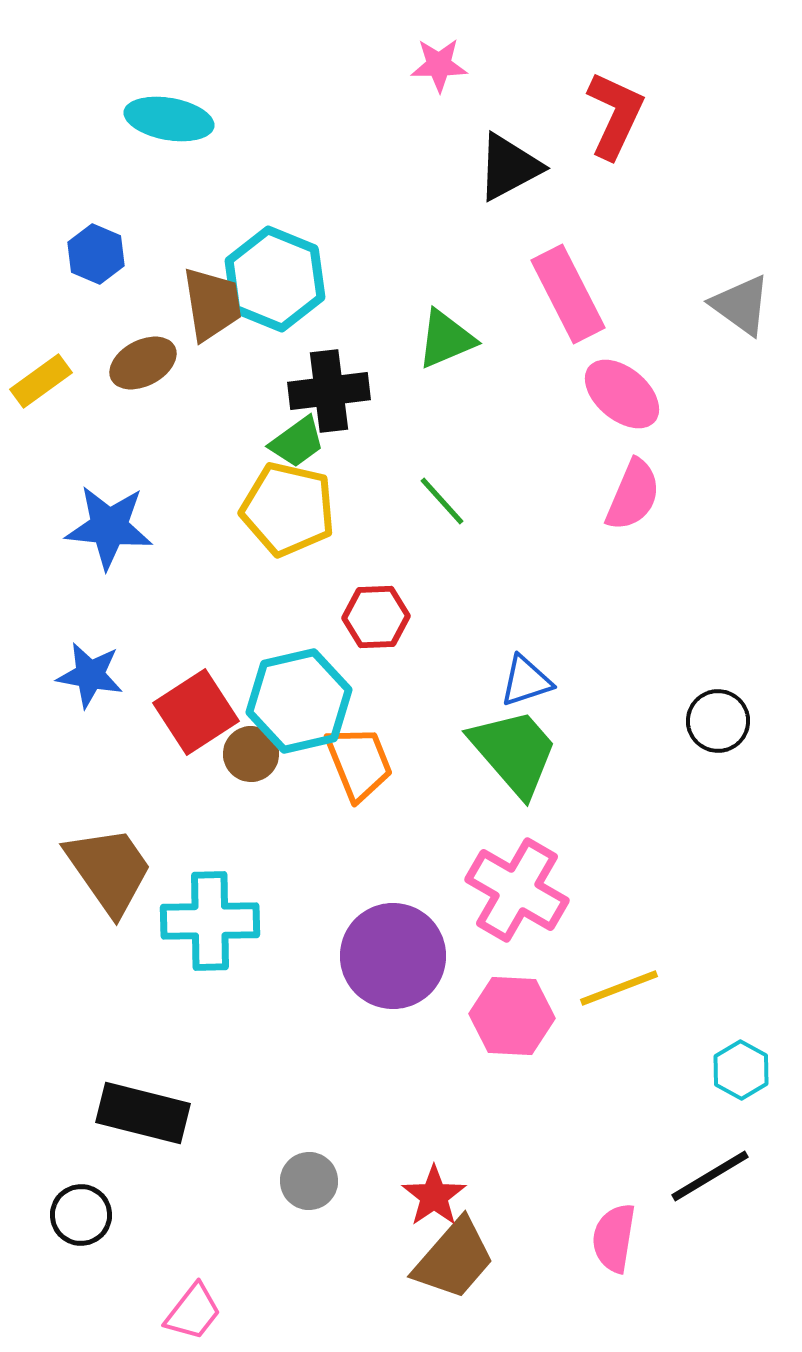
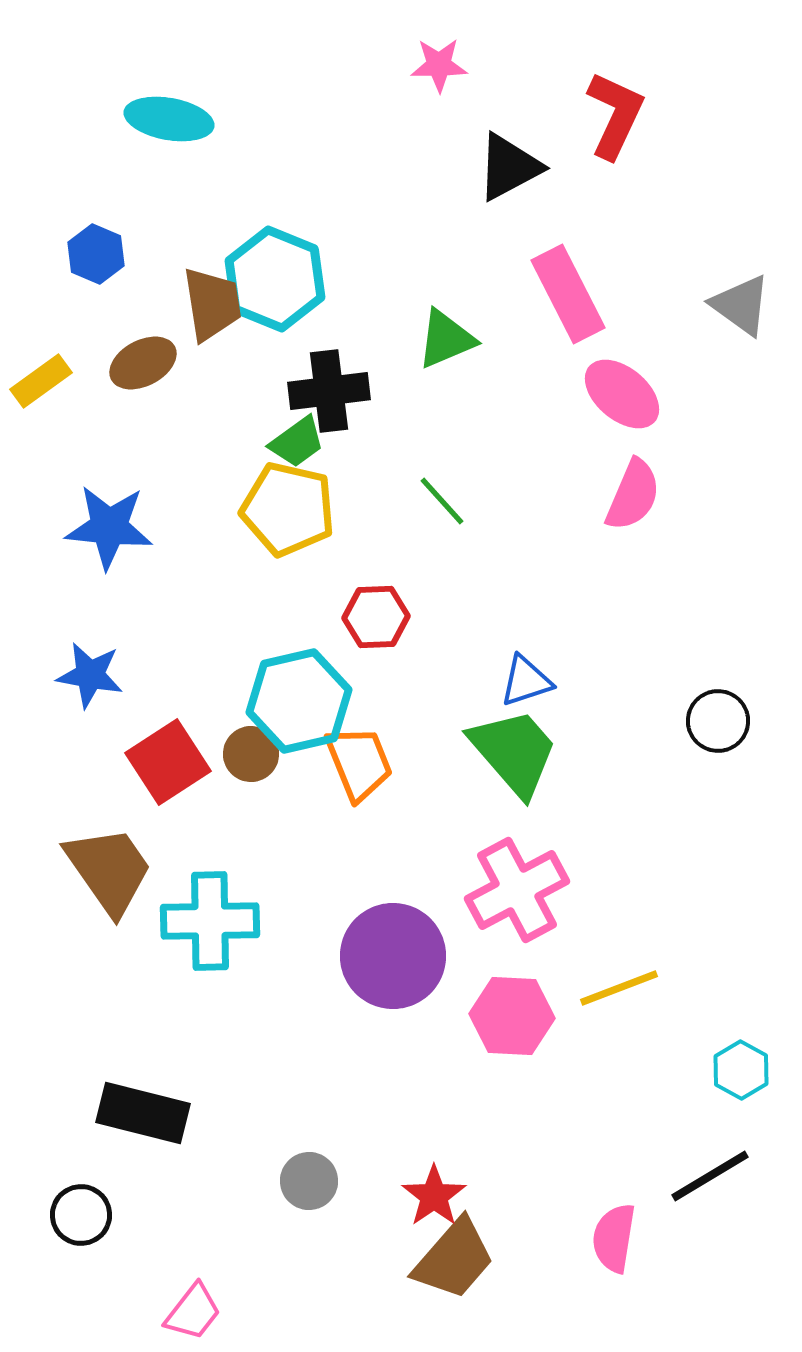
red square at (196, 712): moved 28 px left, 50 px down
pink cross at (517, 890): rotated 32 degrees clockwise
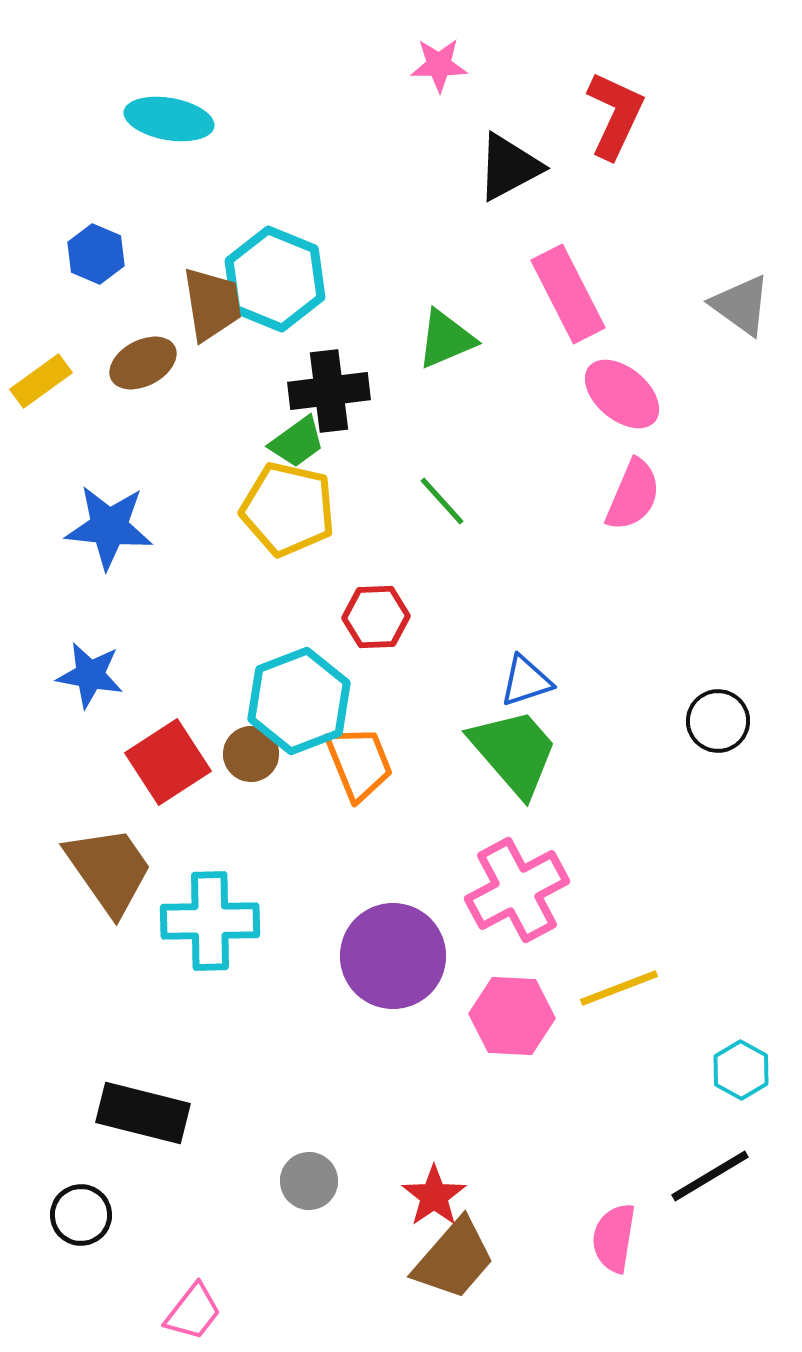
cyan hexagon at (299, 701): rotated 8 degrees counterclockwise
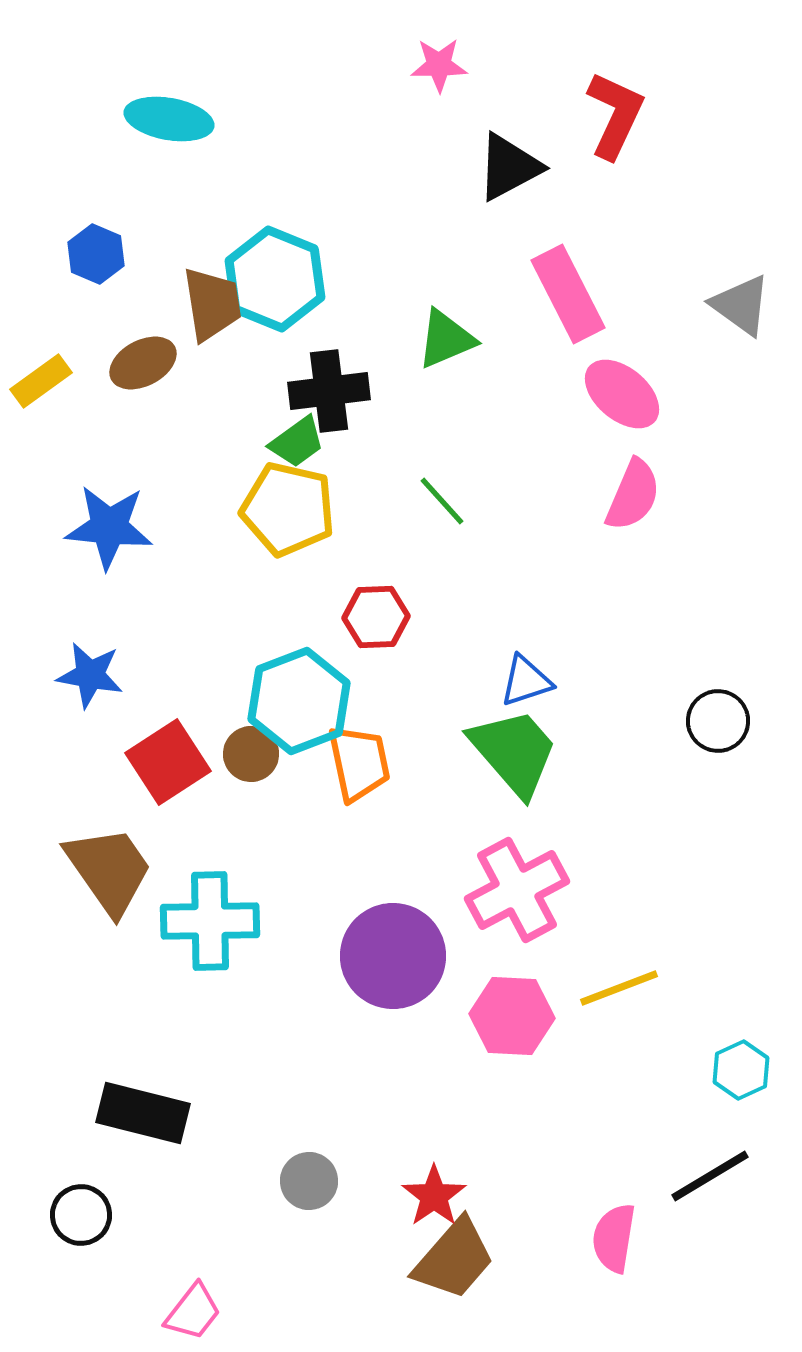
orange trapezoid at (359, 763): rotated 10 degrees clockwise
cyan hexagon at (741, 1070): rotated 6 degrees clockwise
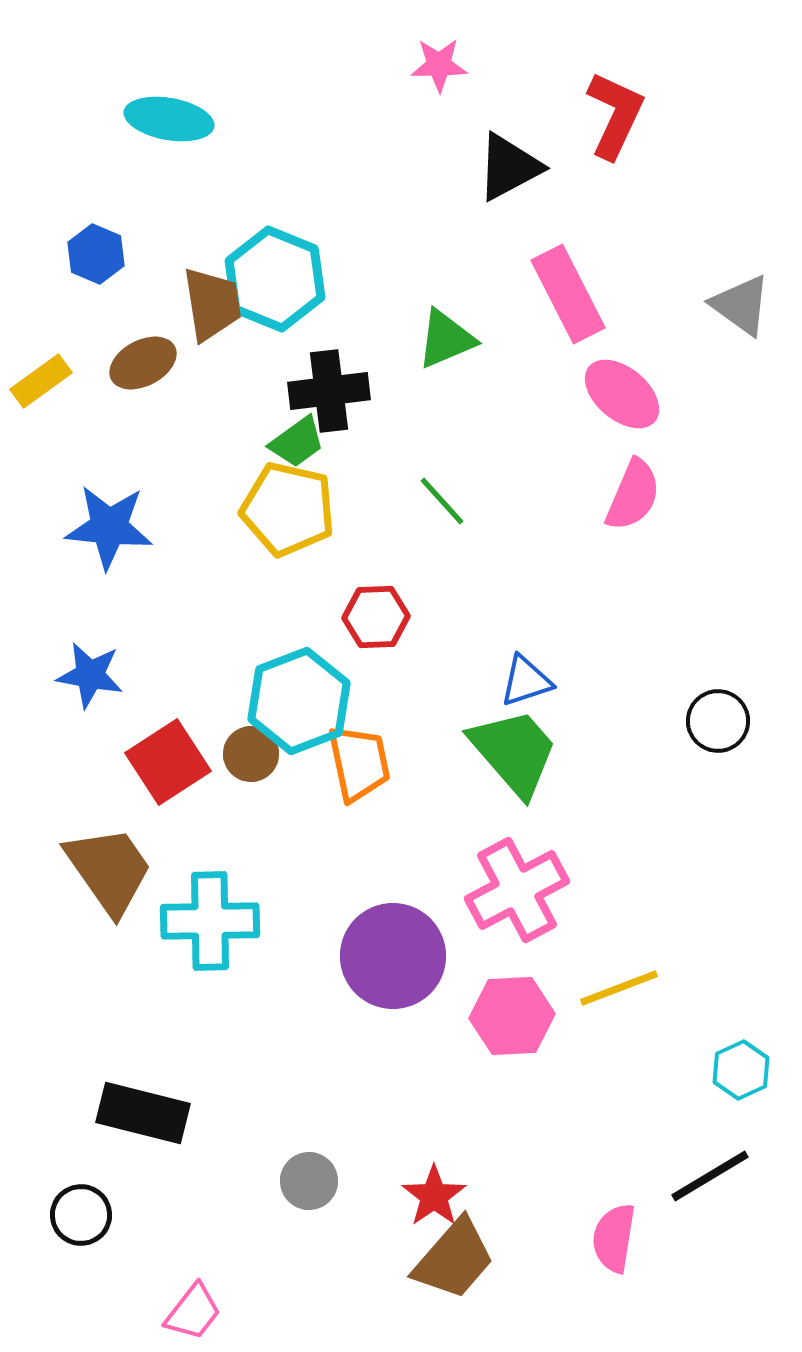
pink hexagon at (512, 1016): rotated 6 degrees counterclockwise
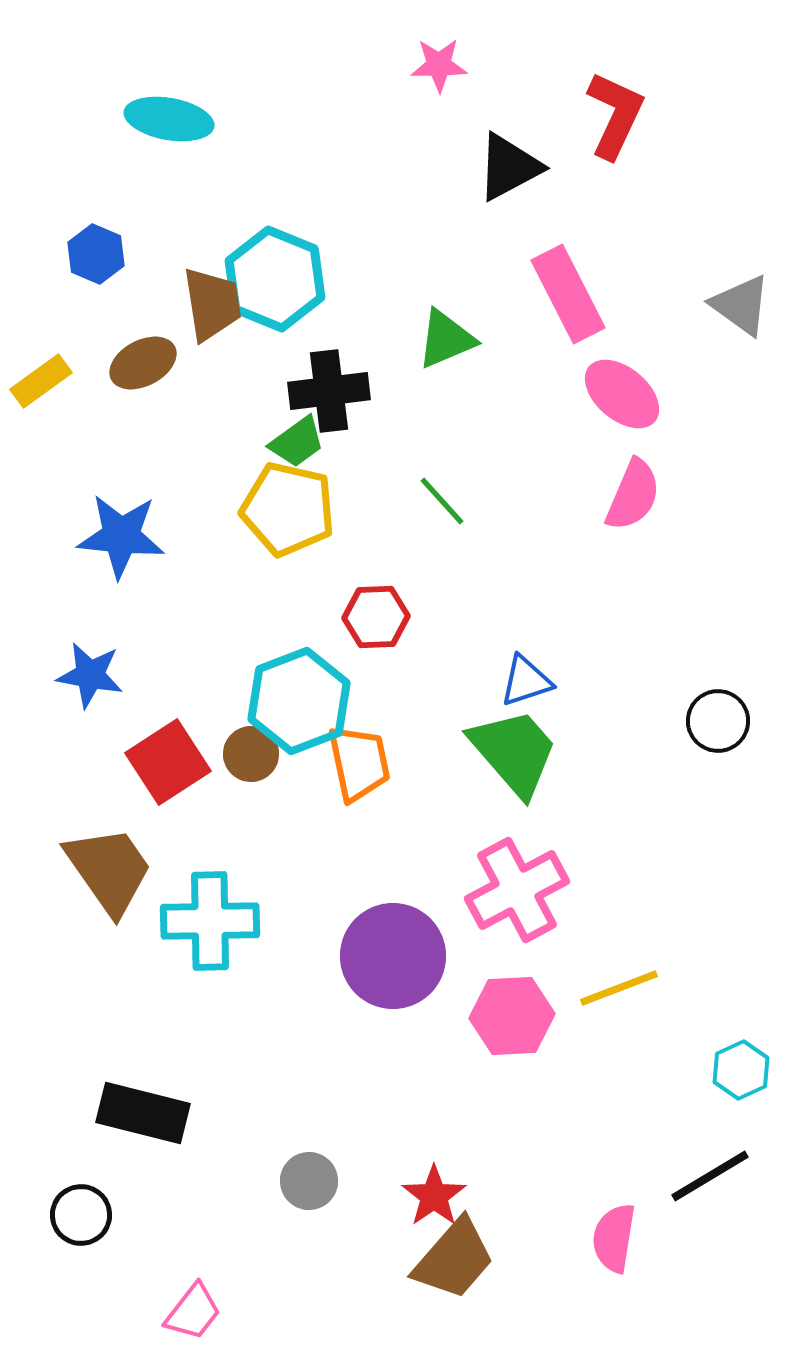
blue star at (109, 527): moved 12 px right, 9 px down
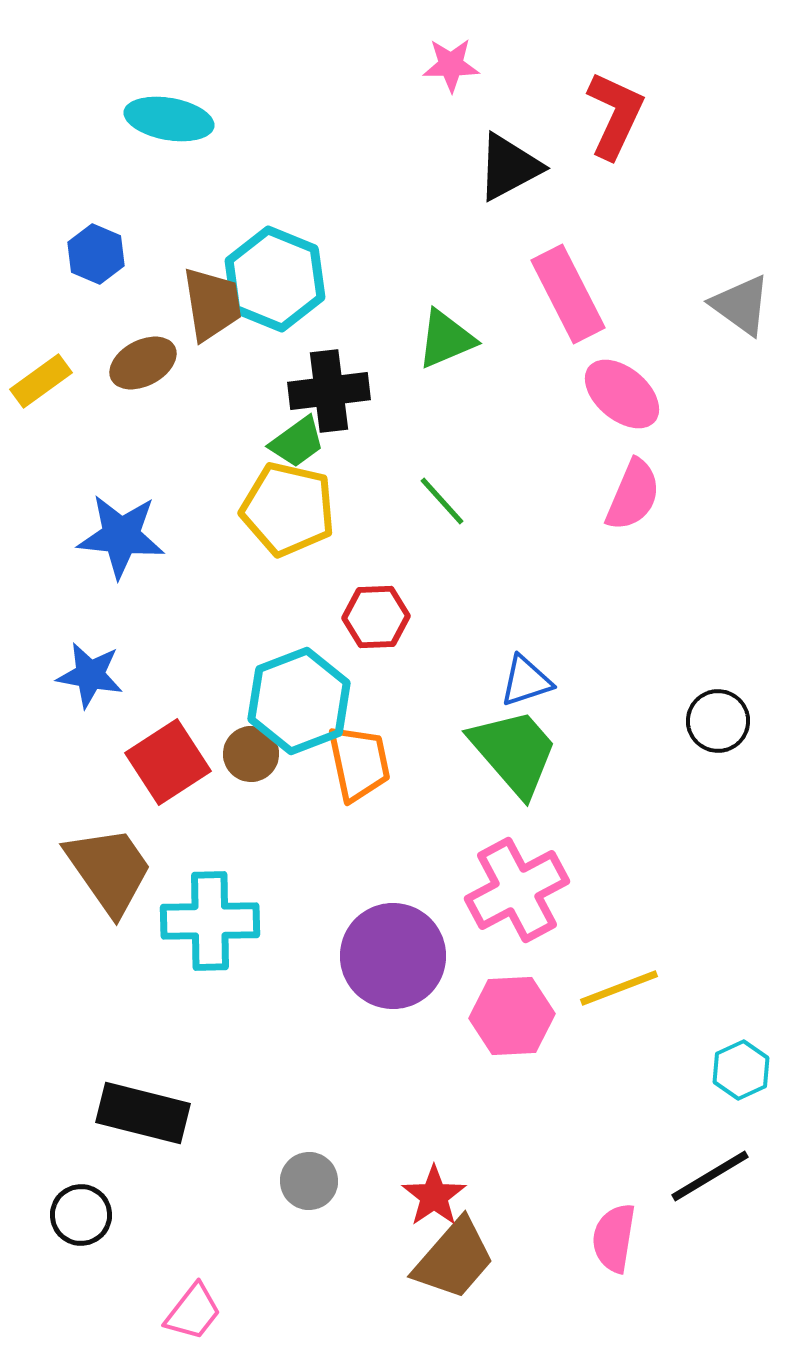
pink star at (439, 65): moved 12 px right
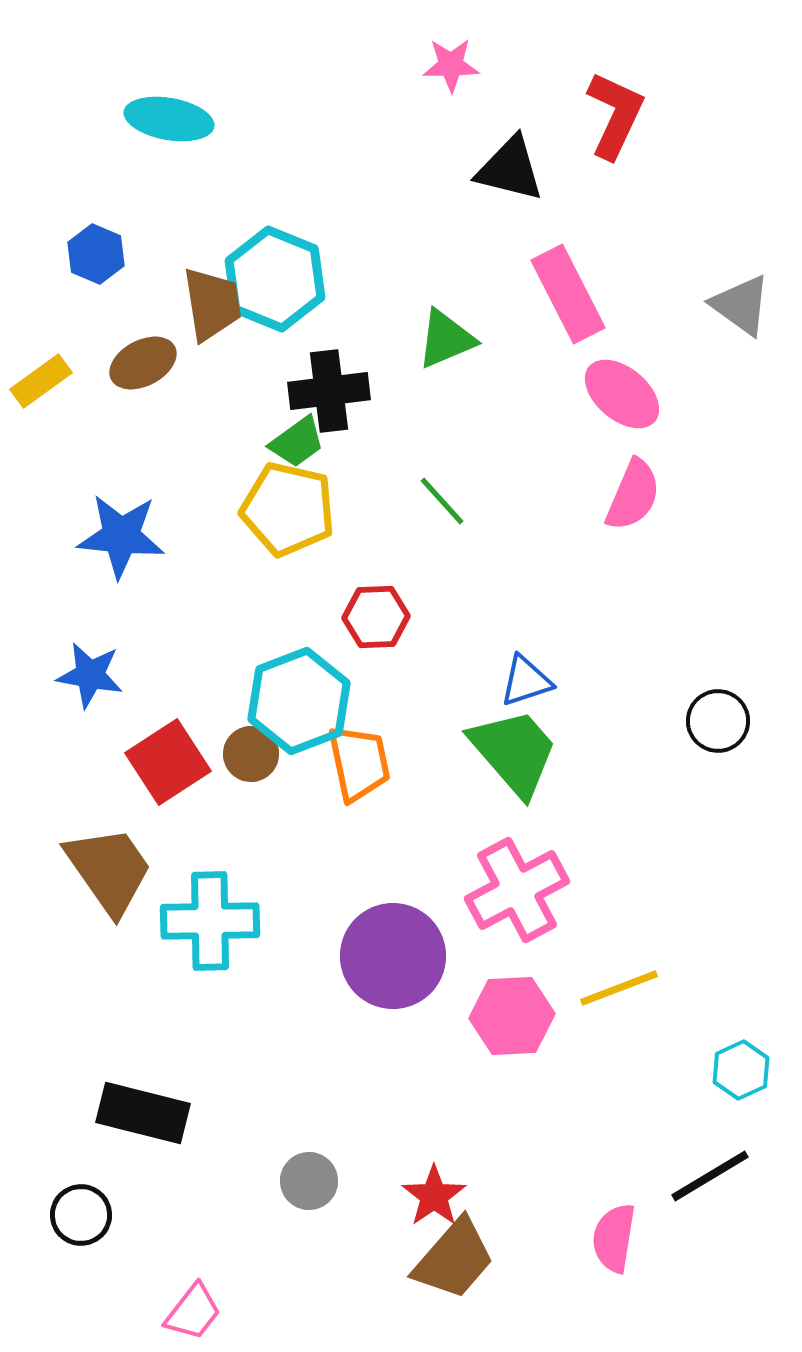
black triangle at (509, 167): moved 1 px right, 2 px down; rotated 42 degrees clockwise
